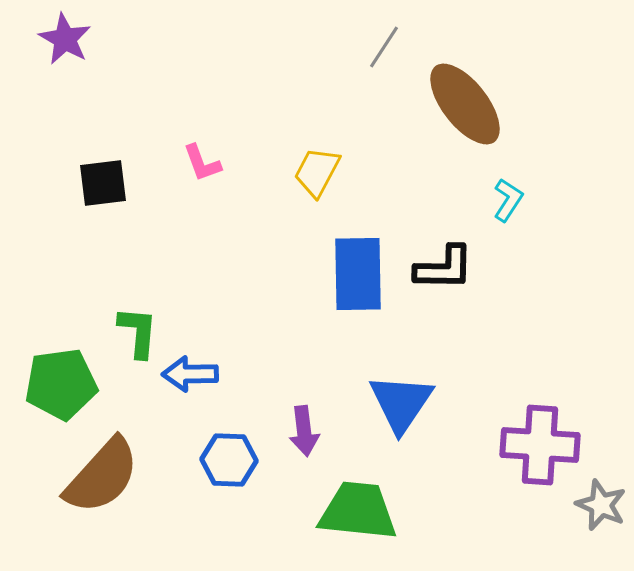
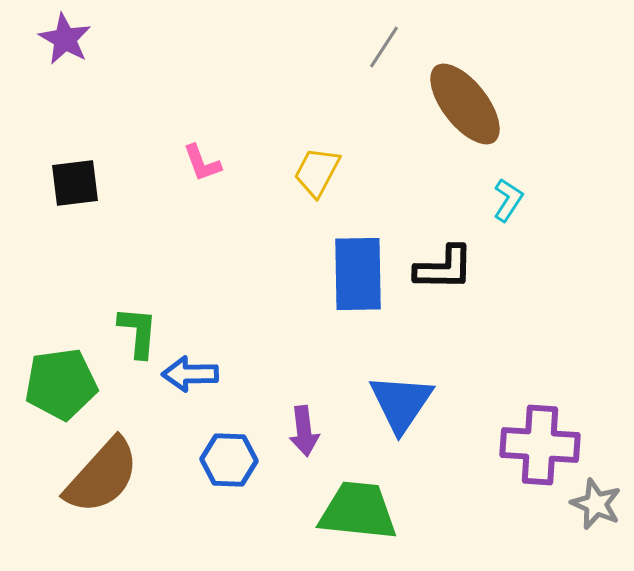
black square: moved 28 px left
gray star: moved 5 px left, 1 px up
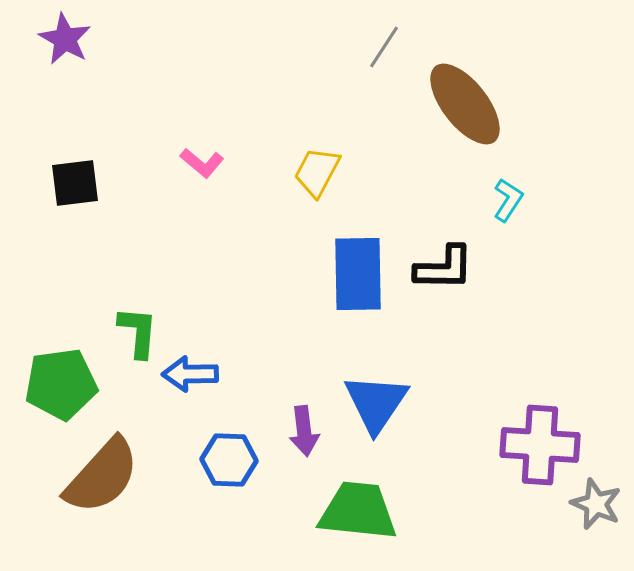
pink L-shape: rotated 30 degrees counterclockwise
blue triangle: moved 25 px left
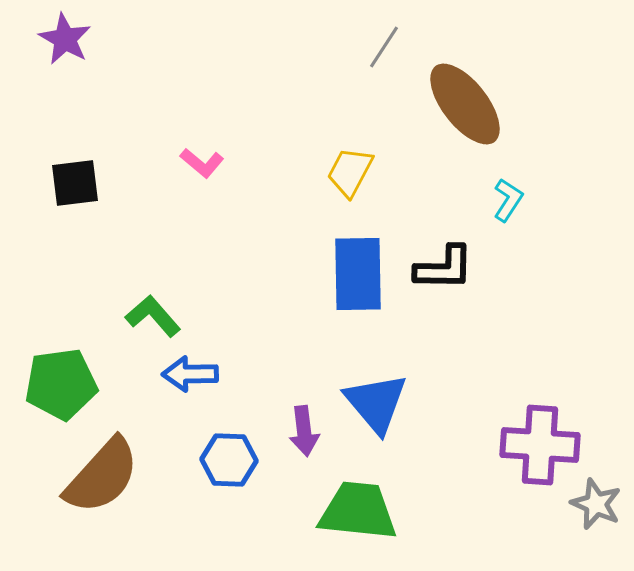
yellow trapezoid: moved 33 px right
green L-shape: moved 15 px right, 16 px up; rotated 46 degrees counterclockwise
blue triangle: rotated 14 degrees counterclockwise
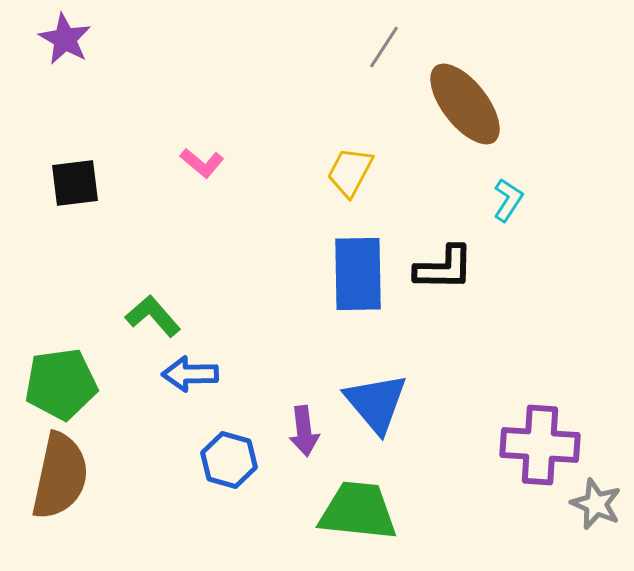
blue hexagon: rotated 14 degrees clockwise
brown semicircle: moved 42 px left; rotated 30 degrees counterclockwise
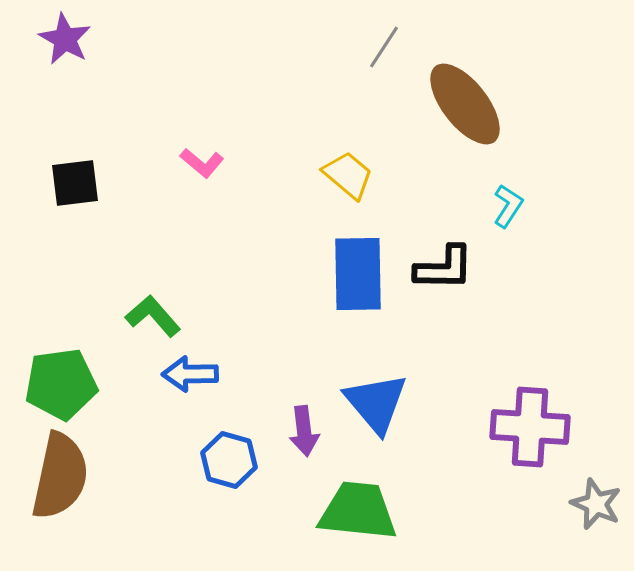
yellow trapezoid: moved 2 px left, 3 px down; rotated 102 degrees clockwise
cyan L-shape: moved 6 px down
purple cross: moved 10 px left, 18 px up
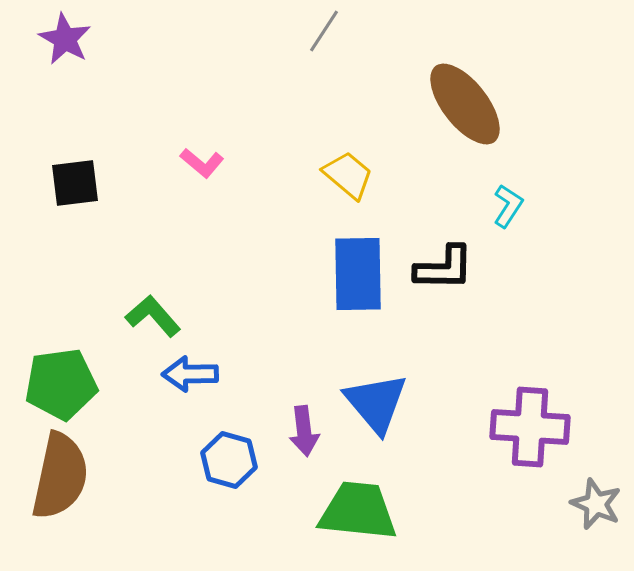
gray line: moved 60 px left, 16 px up
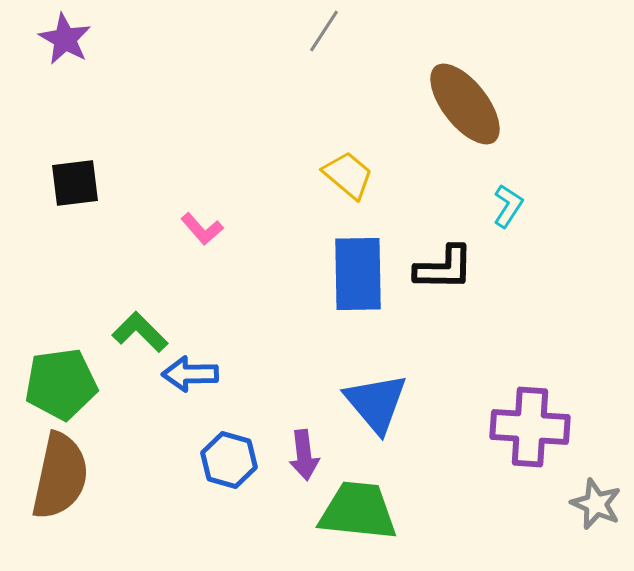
pink L-shape: moved 66 px down; rotated 9 degrees clockwise
green L-shape: moved 13 px left, 16 px down; rotated 4 degrees counterclockwise
purple arrow: moved 24 px down
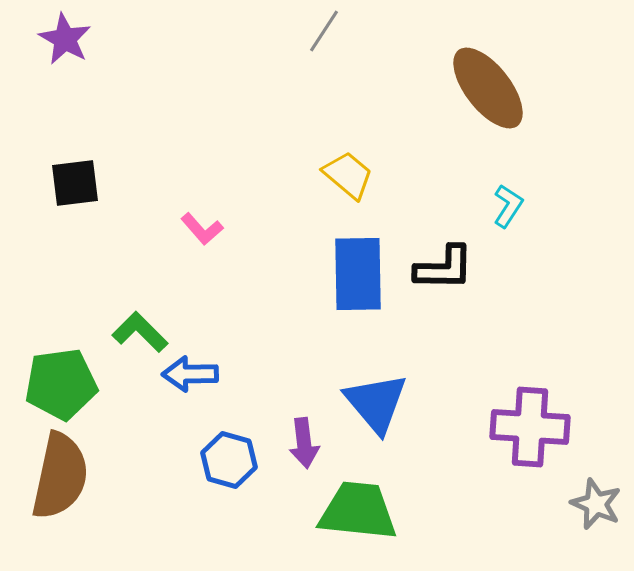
brown ellipse: moved 23 px right, 16 px up
purple arrow: moved 12 px up
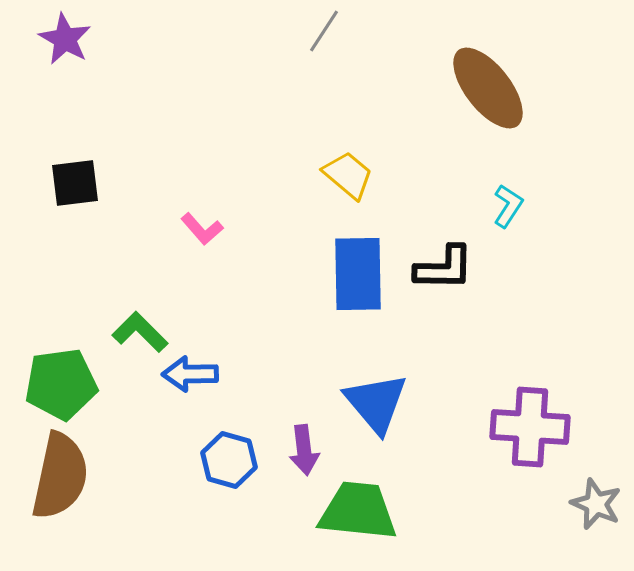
purple arrow: moved 7 px down
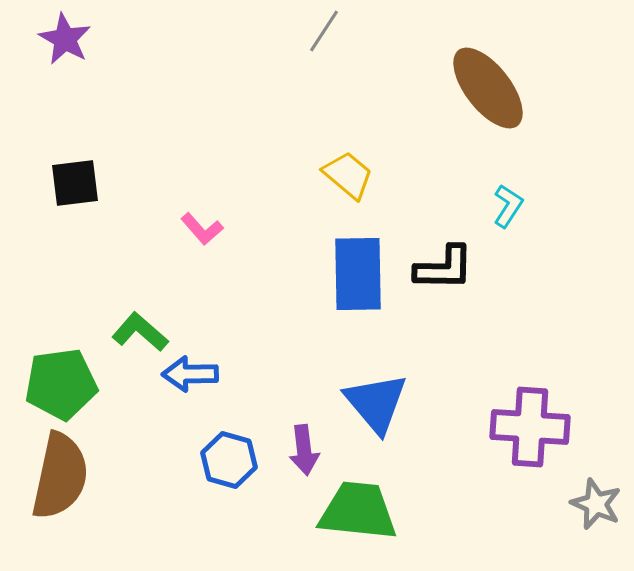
green L-shape: rotated 4 degrees counterclockwise
